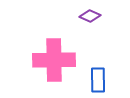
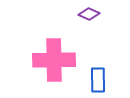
purple diamond: moved 1 px left, 2 px up
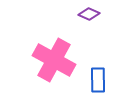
pink cross: rotated 30 degrees clockwise
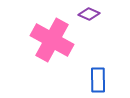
pink cross: moved 2 px left, 20 px up
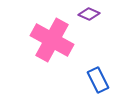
blue rectangle: rotated 25 degrees counterclockwise
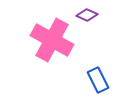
purple diamond: moved 2 px left, 1 px down
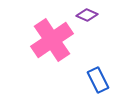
pink cross: rotated 27 degrees clockwise
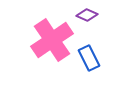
blue rectangle: moved 9 px left, 22 px up
